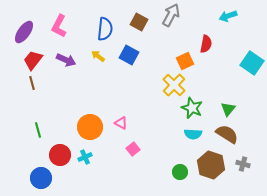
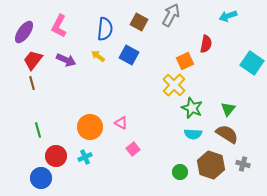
red circle: moved 4 px left, 1 px down
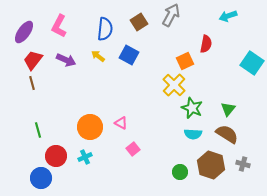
brown square: rotated 30 degrees clockwise
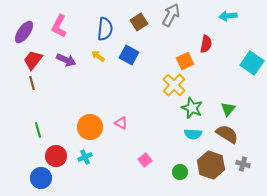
cyan arrow: rotated 12 degrees clockwise
pink square: moved 12 px right, 11 px down
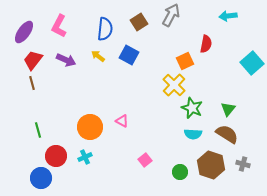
cyan square: rotated 15 degrees clockwise
pink triangle: moved 1 px right, 2 px up
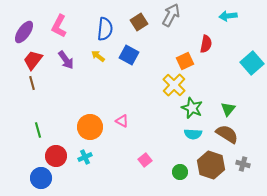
purple arrow: rotated 30 degrees clockwise
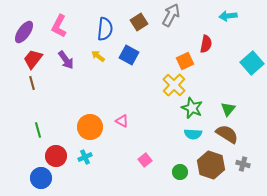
red trapezoid: moved 1 px up
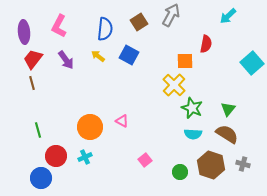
cyan arrow: rotated 36 degrees counterclockwise
purple ellipse: rotated 40 degrees counterclockwise
orange square: rotated 24 degrees clockwise
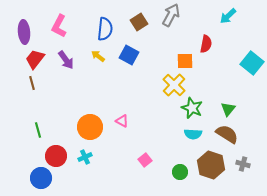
red trapezoid: moved 2 px right
cyan square: rotated 10 degrees counterclockwise
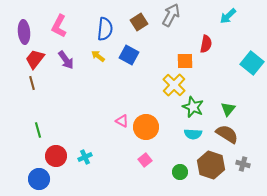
green star: moved 1 px right, 1 px up
orange circle: moved 56 px right
blue circle: moved 2 px left, 1 px down
